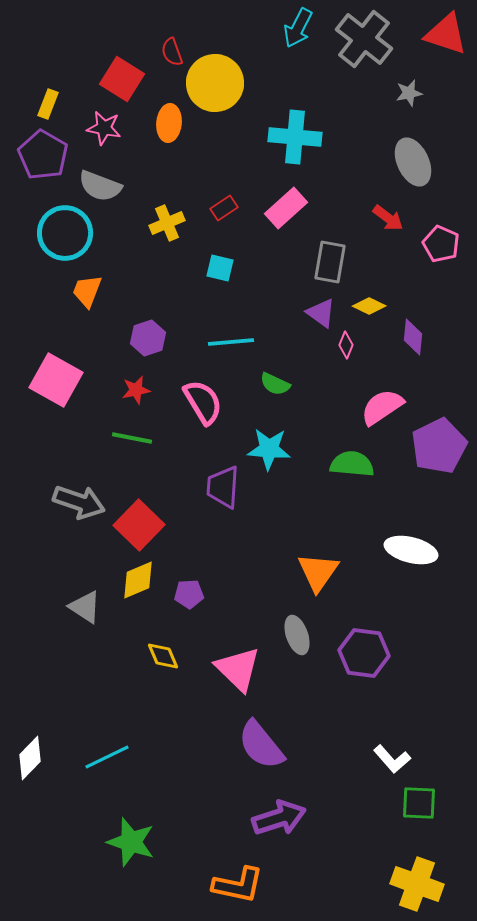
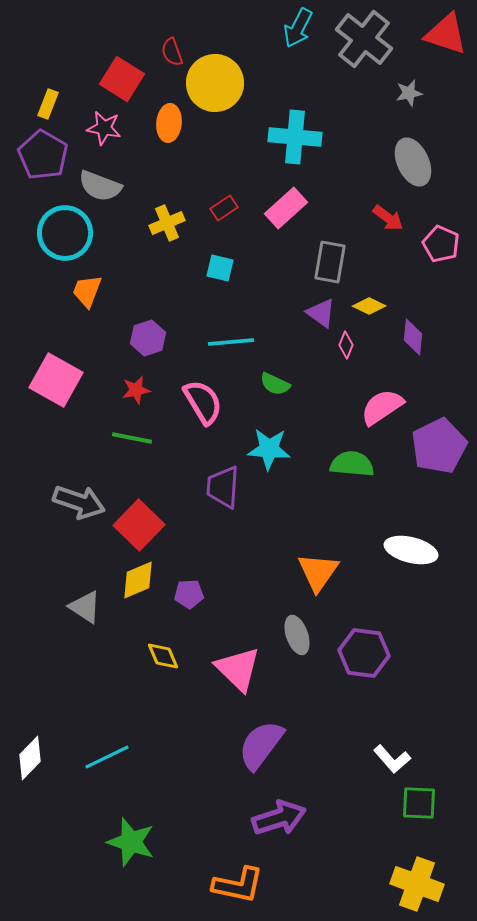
purple semicircle at (261, 745): rotated 76 degrees clockwise
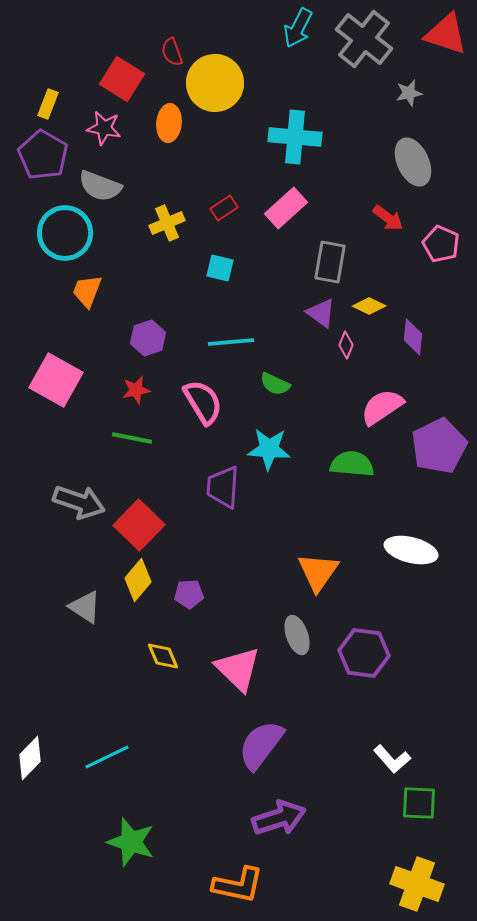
yellow diamond at (138, 580): rotated 27 degrees counterclockwise
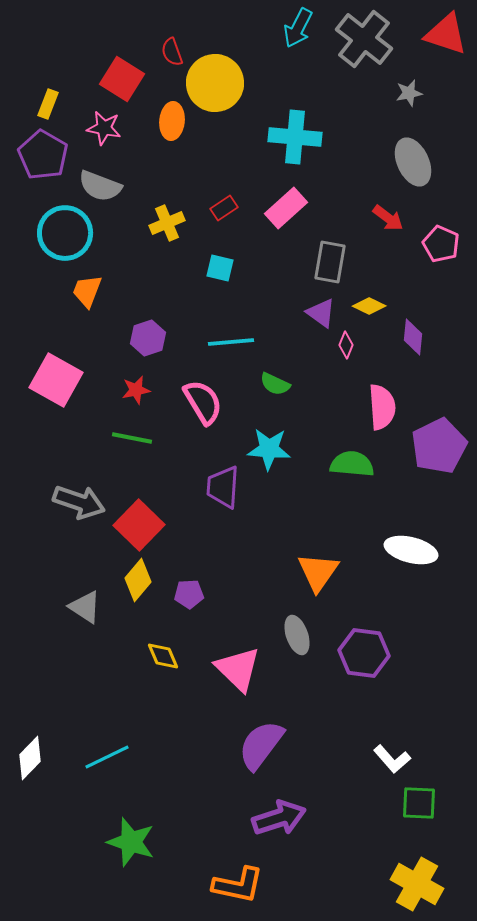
orange ellipse at (169, 123): moved 3 px right, 2 px up
pink semicircle at (382, 407): rotated 120 degrees clockwise
yellow cross at (417, 884): rotated 9 degrees clockwise
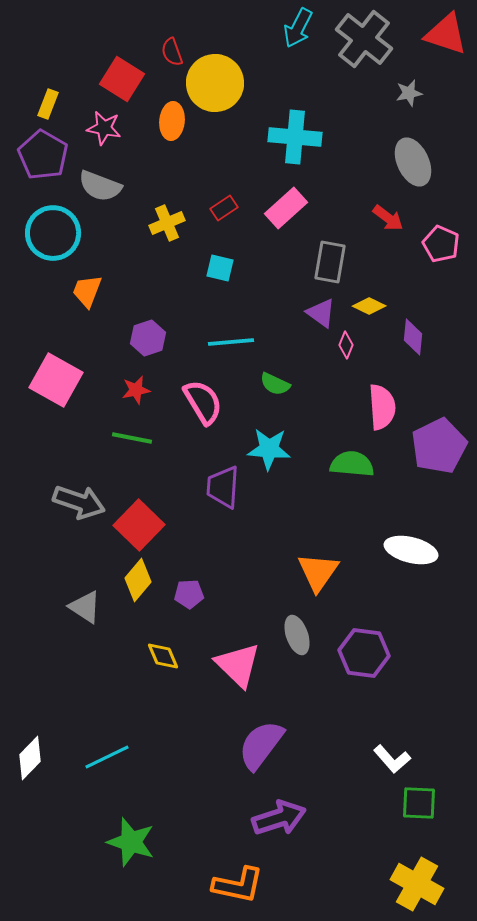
cyan circle at (65, 233): moved 12 px left
pink triangle at (238, 669): moved 4 px up
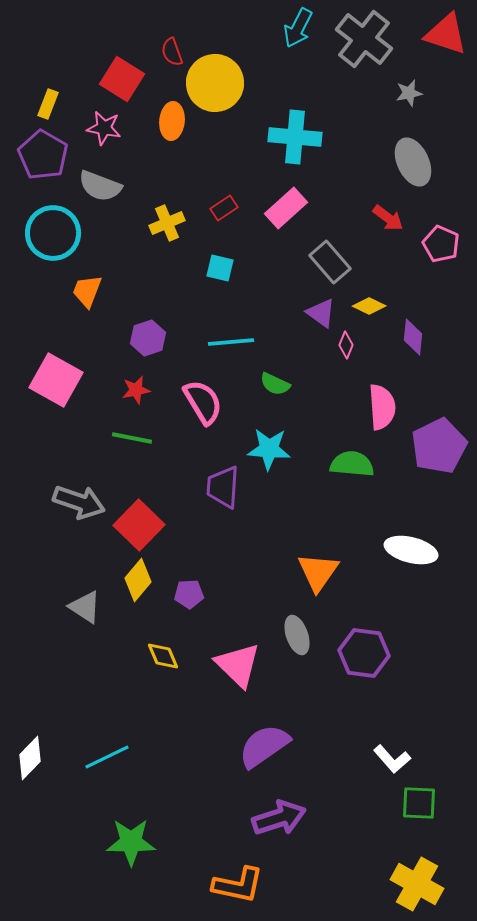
gray rectangle at (330, 262): rotated 51 degrees counterclockwise
purple semicircle at (261, 745): moved 3 px right, 1 px down; rotated 18 degrees clockwise
green star at (131, 842): rotated 18 degrees counterclockwise
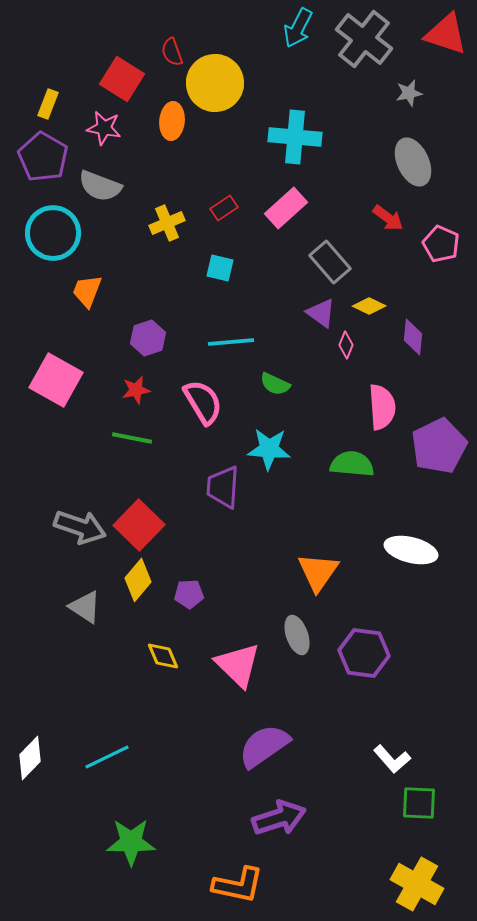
purple pentagon at (43, 155): moved 2 px down
gray arrow at (79, 502): moved 1 px right, 25 px down
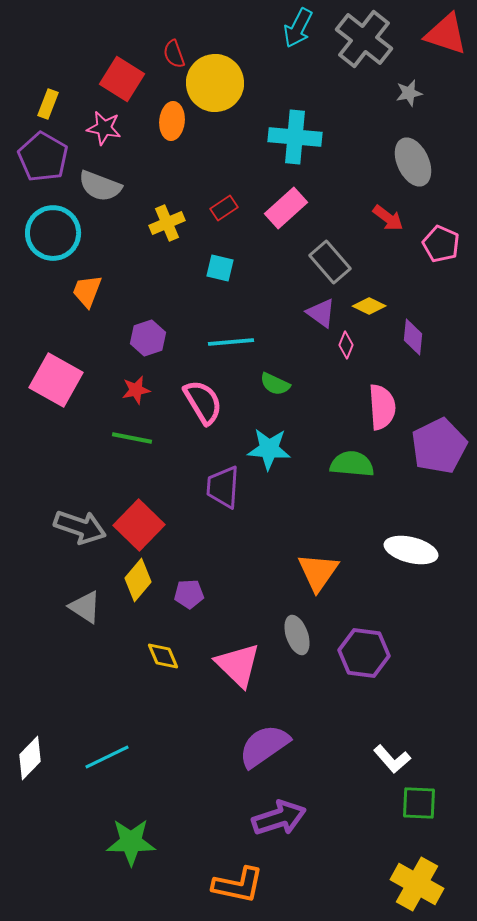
red semicircle at (172, 52): moved 2 px right, 2 px down
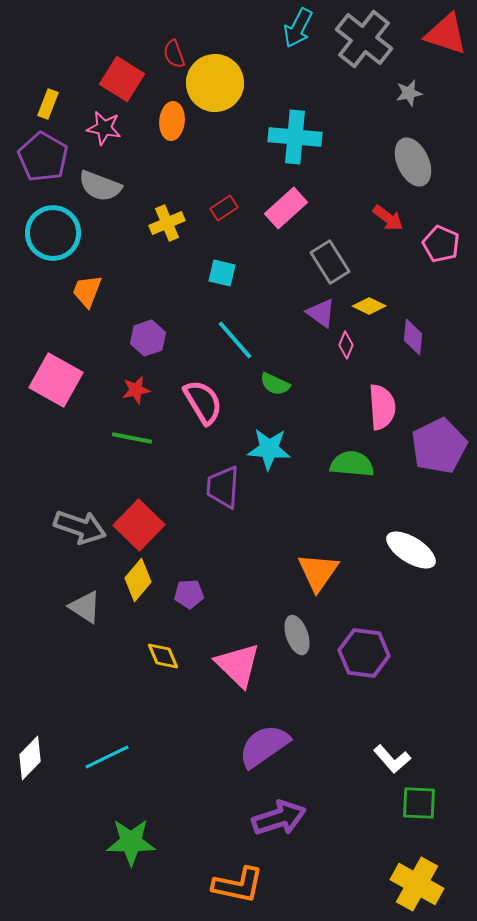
gray rectangle at (330, 262): rotated 9 degrees clockwise
cyan square at (220, 268): moved 2 px right, 5 px down
cyan line at (231, 342): moved 4 px right, 2 px up; rotated 54 degrees clockwise
white ellipse at (411, 550): rotated 18 degrees clockwise
